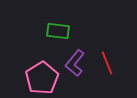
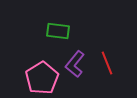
purple L-shape: moved 1 px down
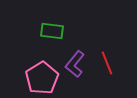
green rectangle: moved 6 px left
